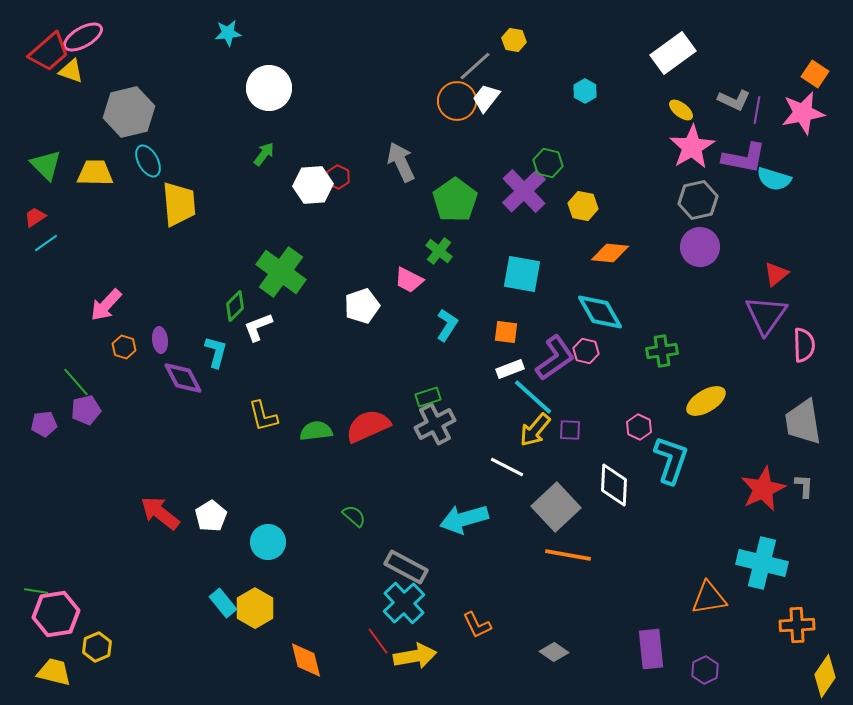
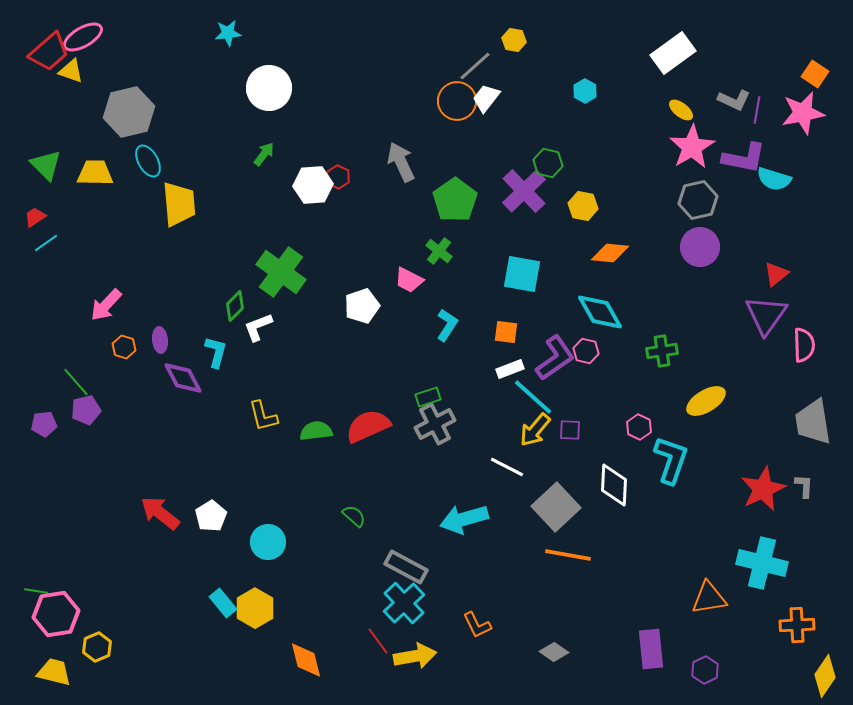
gray trapezoid at (803, 422): moved 10 px right
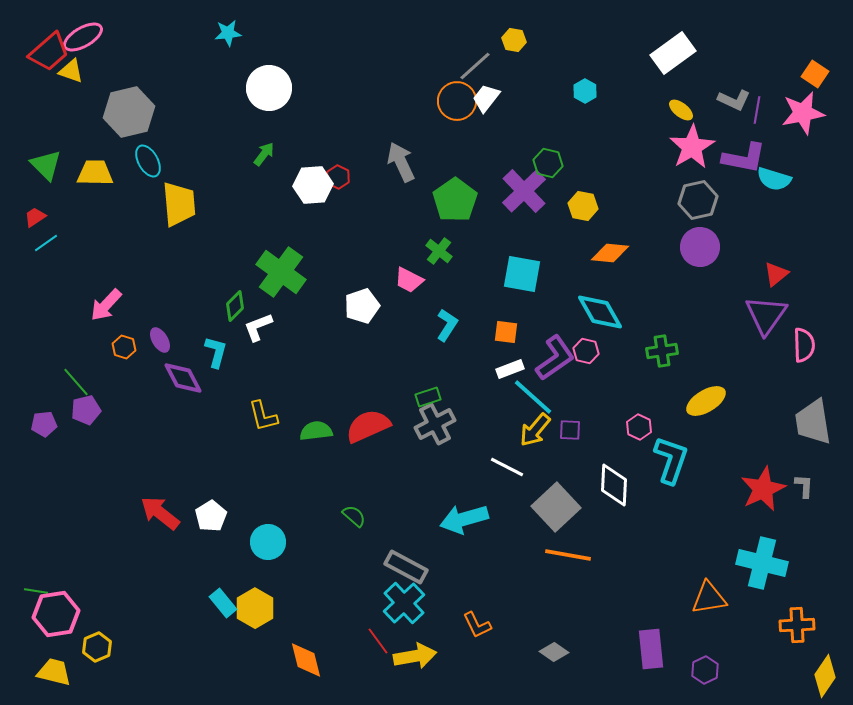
purple ellipse at (160, 340): rotated 25 degrees counterclockwise
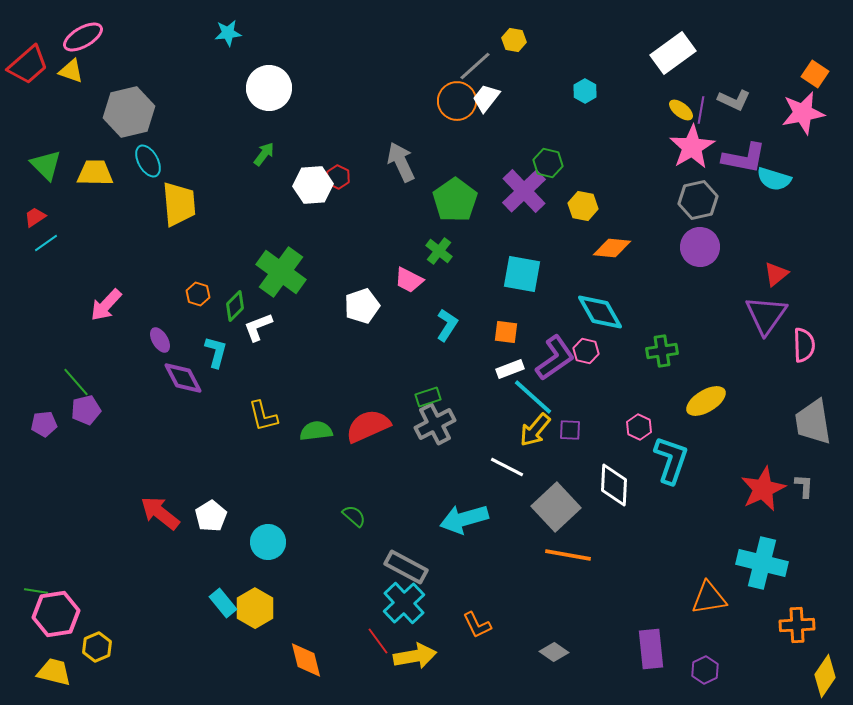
red trapezoid at (49, 52): moved 21 px left, 13 px down
purple line at (757, 110): moved 56 px left
orange diamond at (610, 253): moved 2 px right, 5 px up
orange hexagon at (124, 347): moved 74 px right, 53 px up
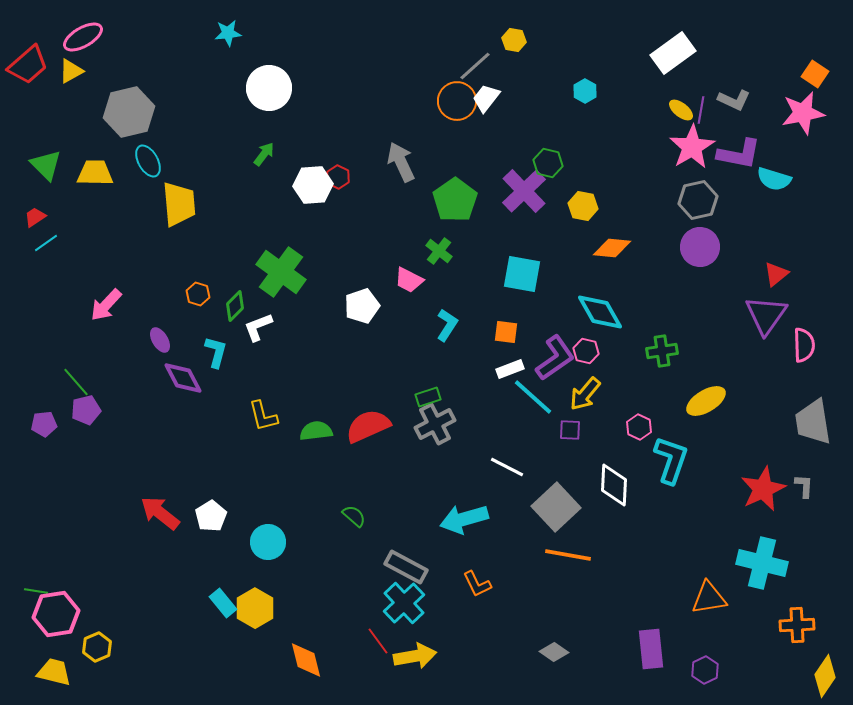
yellow triangle at (71, 71): rotated 48 degrees counterclockwise
purple L-shape at (744, 158): moved 5 px left, 4 px up
yellow arrow at (535, 430): moved 50 px right, 36 px up
orange L-shape at (477, 625): moved 41 px up
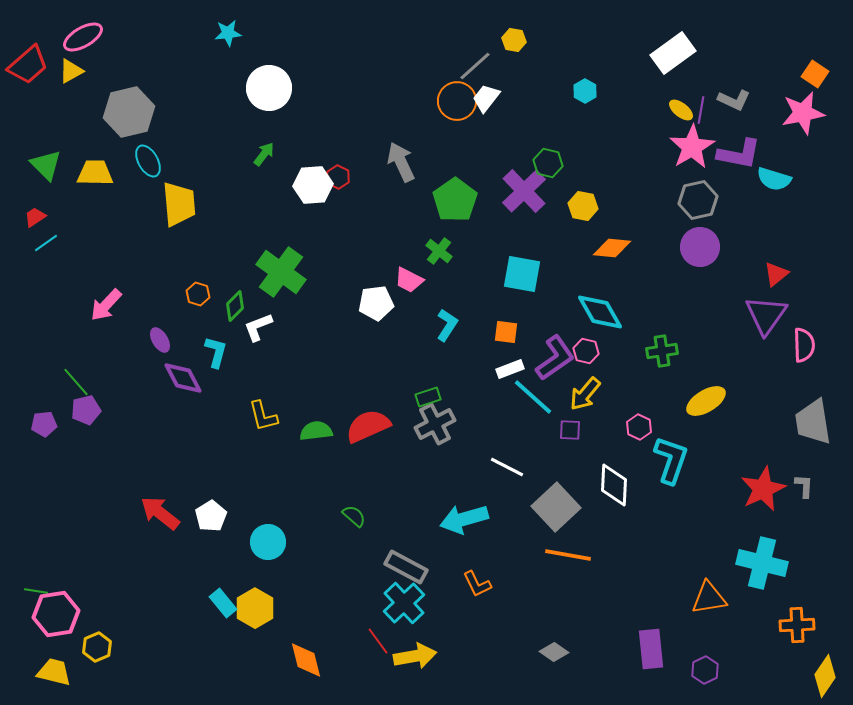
white pentagon at (362, 306): moved 14 px right, 3 px up; rotated 12 degrees clockwise
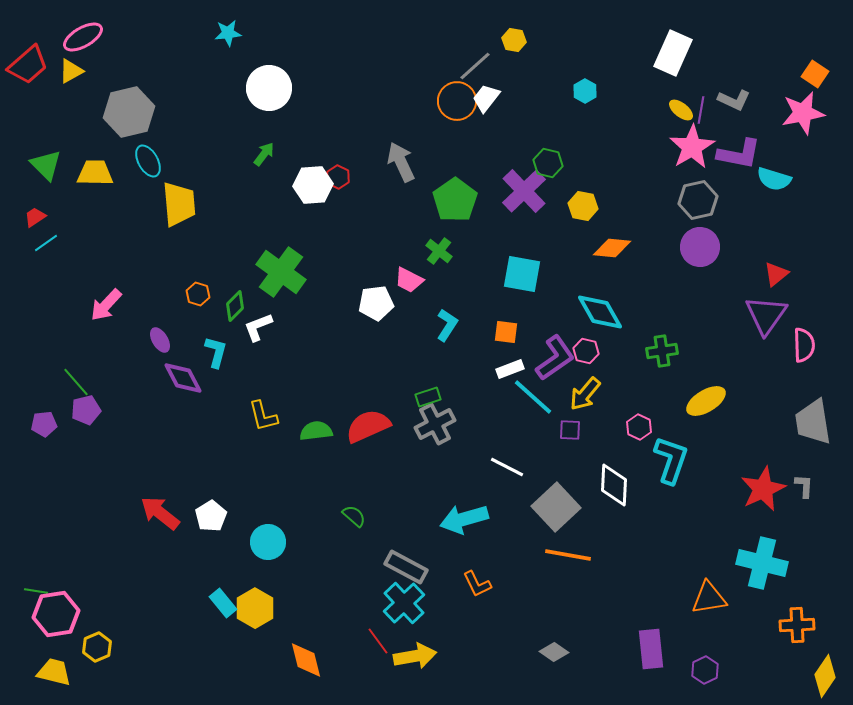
white rectangle at (673, 53): rotated 30 degrees counterclockwise
